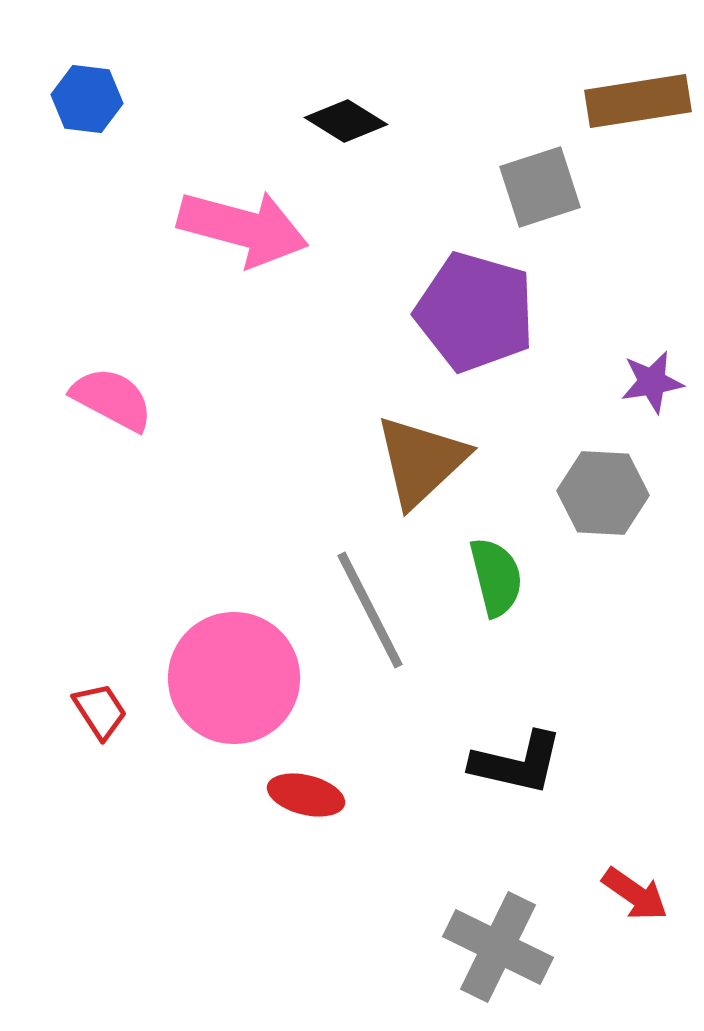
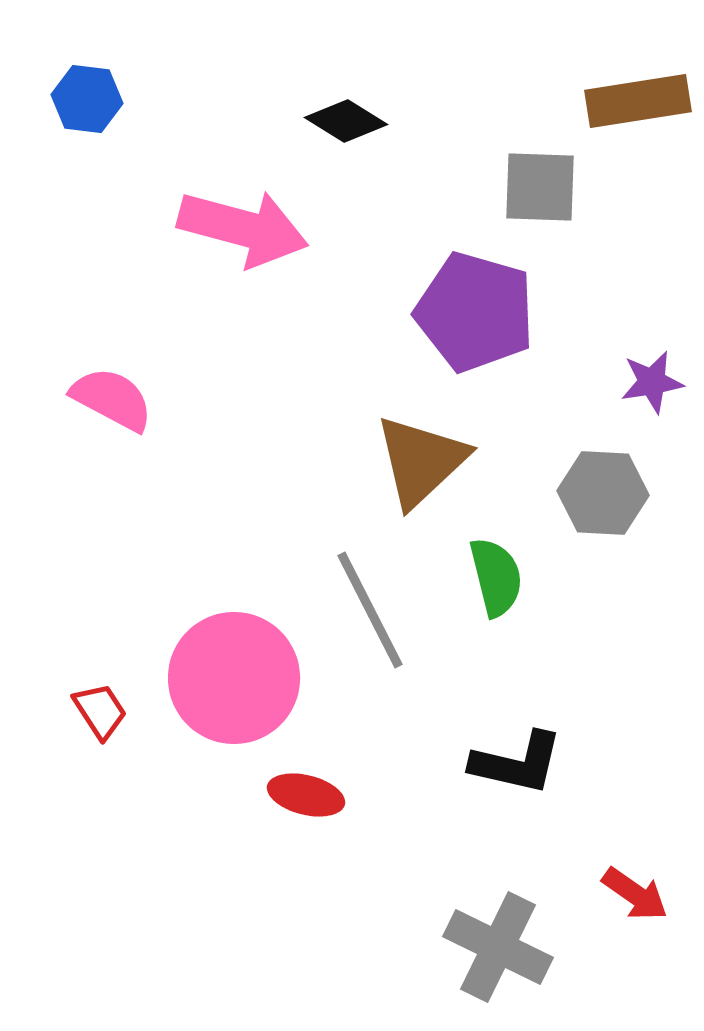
gray square: rotated 20 degrees clockwise
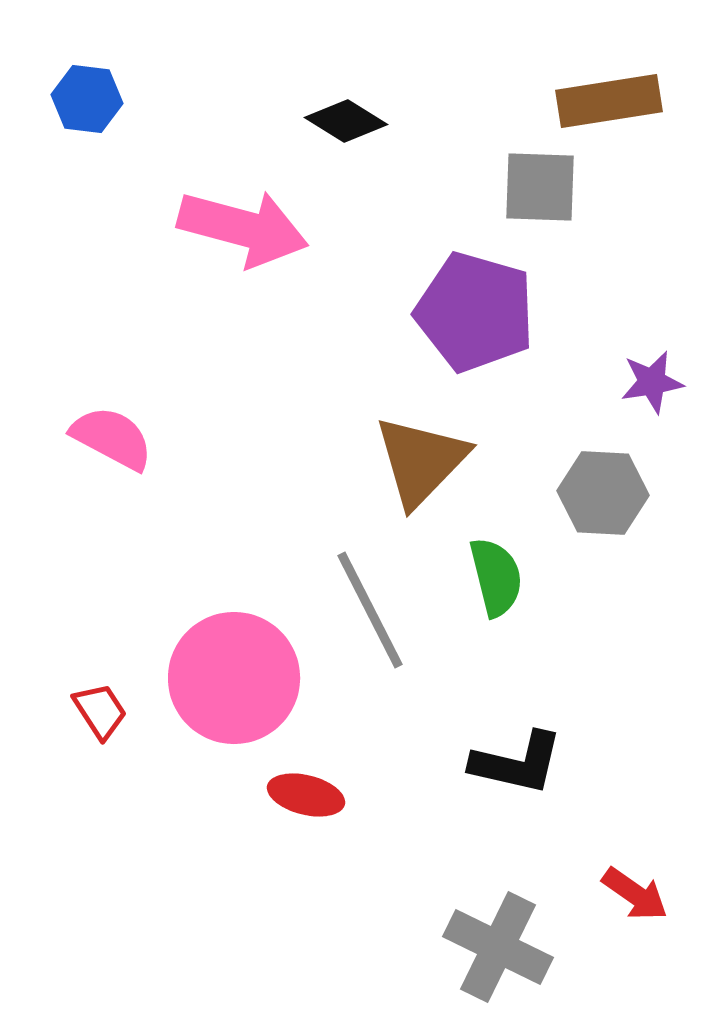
brown rectangle: moved 29 px left
pink semicircle: moved 39 px down
brown triangle: rotated 3 degrees counterclockwise
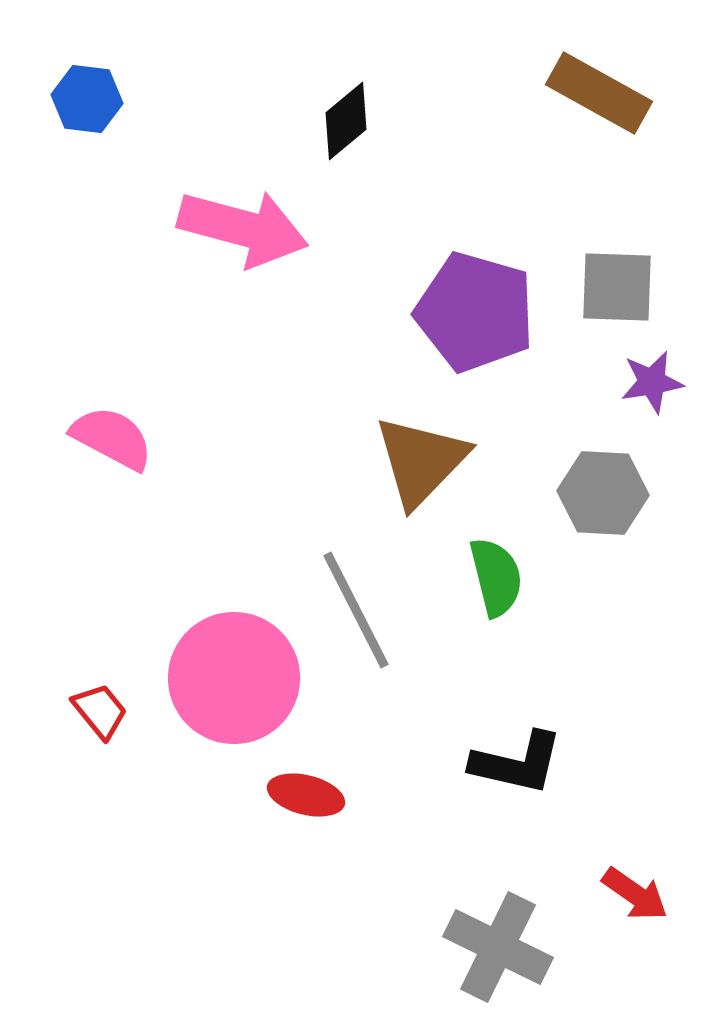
brown rectangle: moved 10 px left, 8 px up; rotated 38 degrees clockwise
black diamond: rotated 72 degrees counterclockwise
gray square: moved 77 px right, 100 px down
gray line: moved 14 px left
red trapezoid: rotated 6 degrees counterclockwise
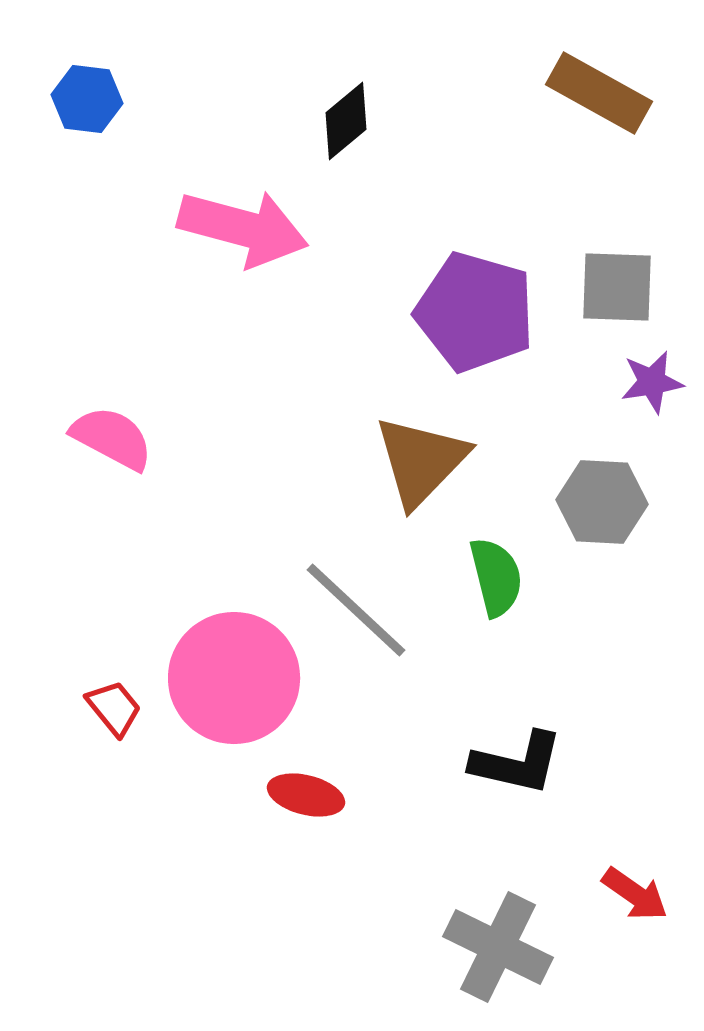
gray hexagon: moved 1 px left, 9 px down
gray line: rotated 20 degrees counterclockwise
red trapezoid: moved 14 px right, 3 px up
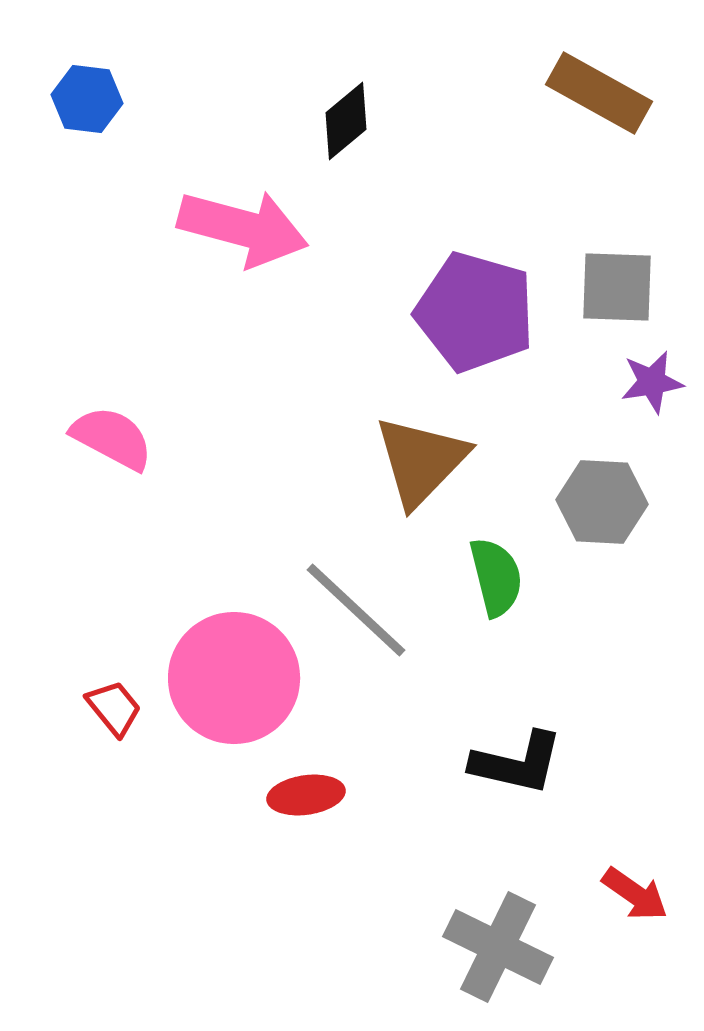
red ellipse: rotated 22 degrees counterclockwise
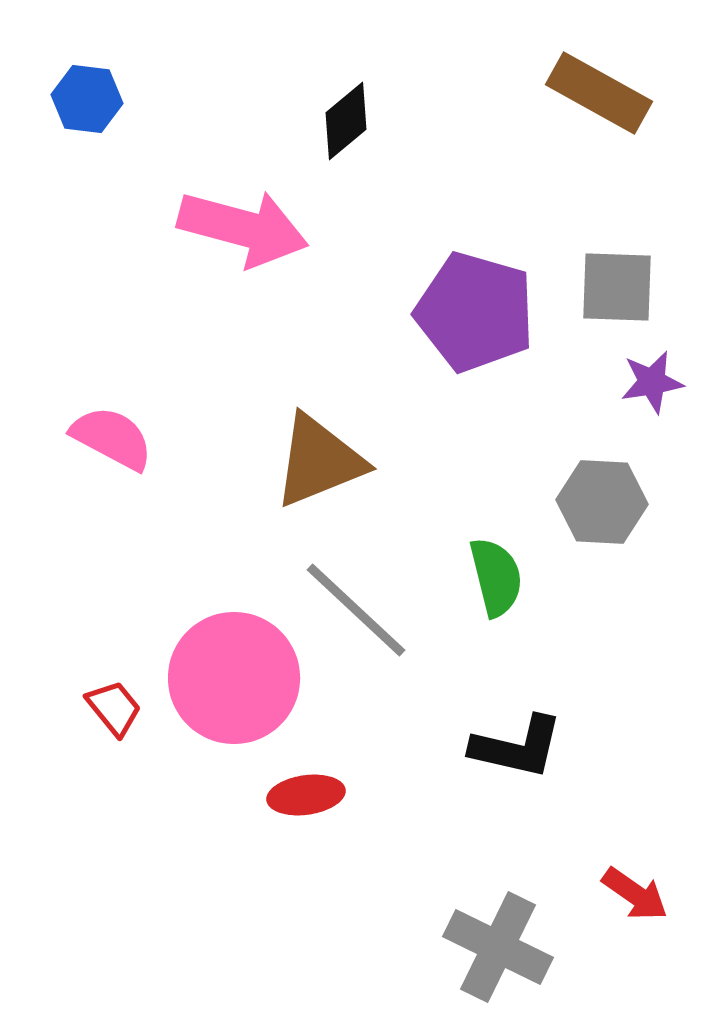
brown triangle: moved 102 px left; rotated 24 degrees clockwise
black L-shape: moved 16 px up
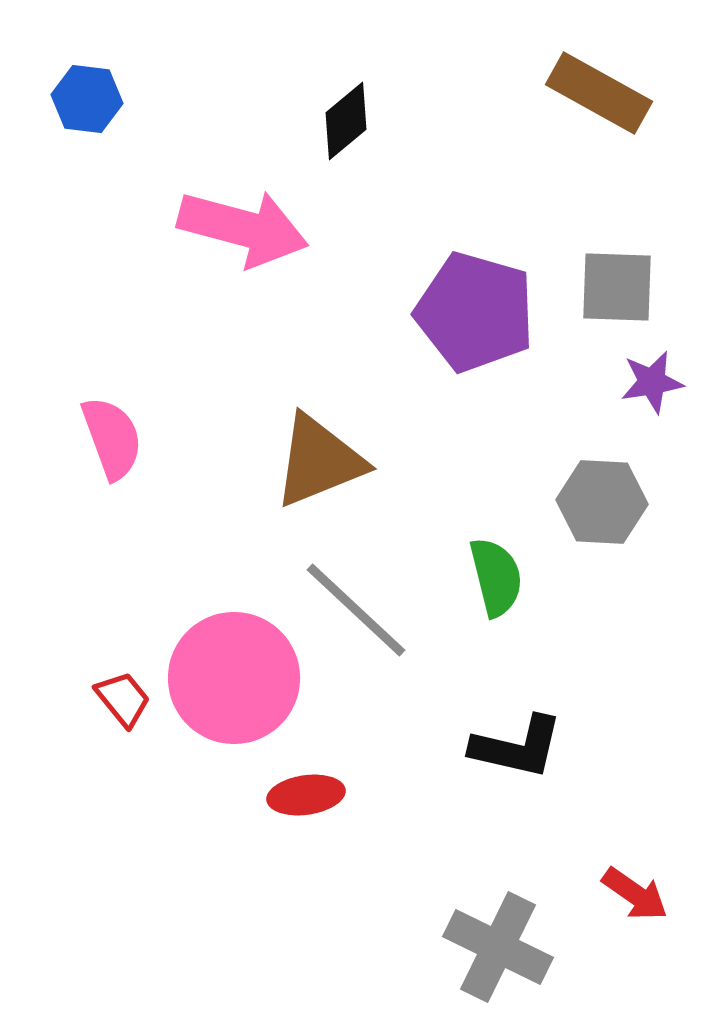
pink semicircle: rotated 42 degrees clockwise
red trapezoid: moved 9 px right, 9 px up
